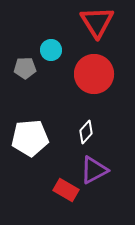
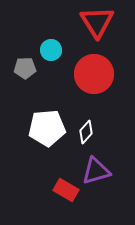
white pentagon: moved 17 px right, 10 px up
purple triangle: moved 2 px right, 1 px down; rotated 12 degrees clockwise
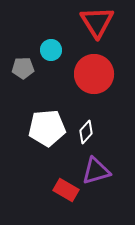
gray pentagon: moved 2 px left
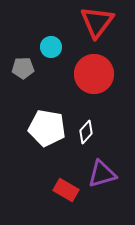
red triangle: rotated 9 degrees clockwise
cyan circle: moved 3 px up
white pentagon: rotated 15 degrees clockwise
purple triangle: moved 6 px right, 3 px down
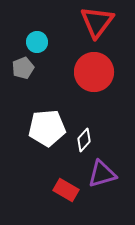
cyan circle: moved 14 px left, 5 px up
gray pentagon: rotated 20 degrees counterclockwise
red circle: moved 2 px up
white pentagon: rotated 15 degrees counterclockwise
white diamond: moved 2 px left, 8 px down
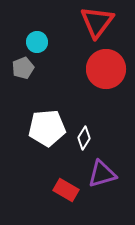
red circle: moved 12 px right, 3 px up
white diamond: moved 2 px up; rotated 10 degrees counterclockwise
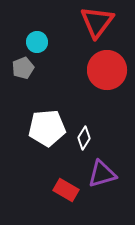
red circle: moved 1 px right, 1 px down
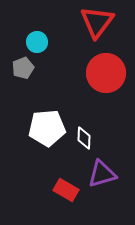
red circle: moved 1 px left, 3 px down
white diamond: rotated 30 degrees counterclockwise
